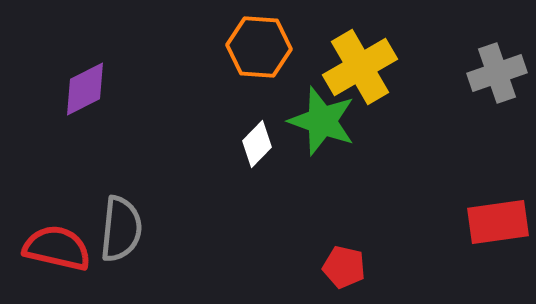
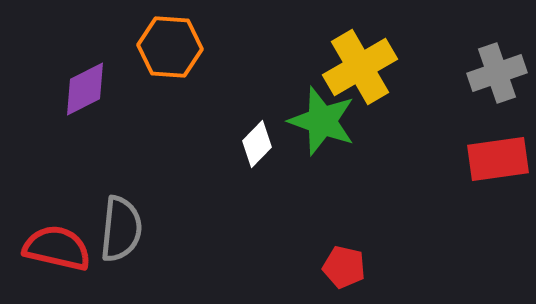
orange hexagon: moved 89 px left
red rectangle: moved 63 px up
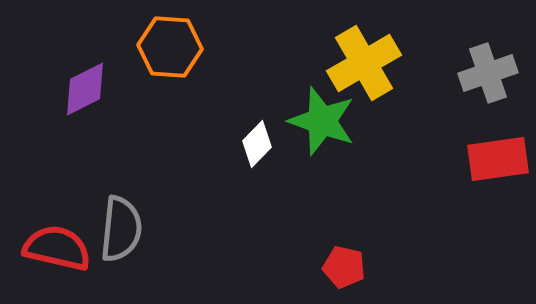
yellow cross: moved 4 px right, 4 px up
gray cross: moved 9 px left
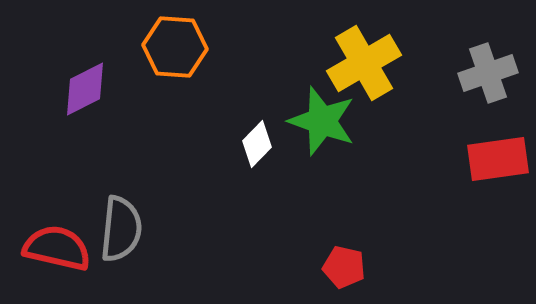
orange hexagon: moved 5 px right
